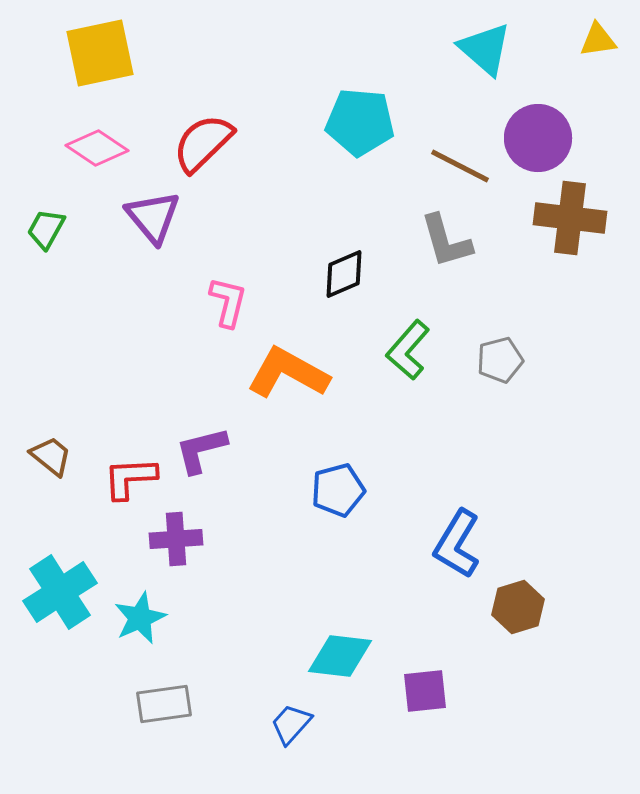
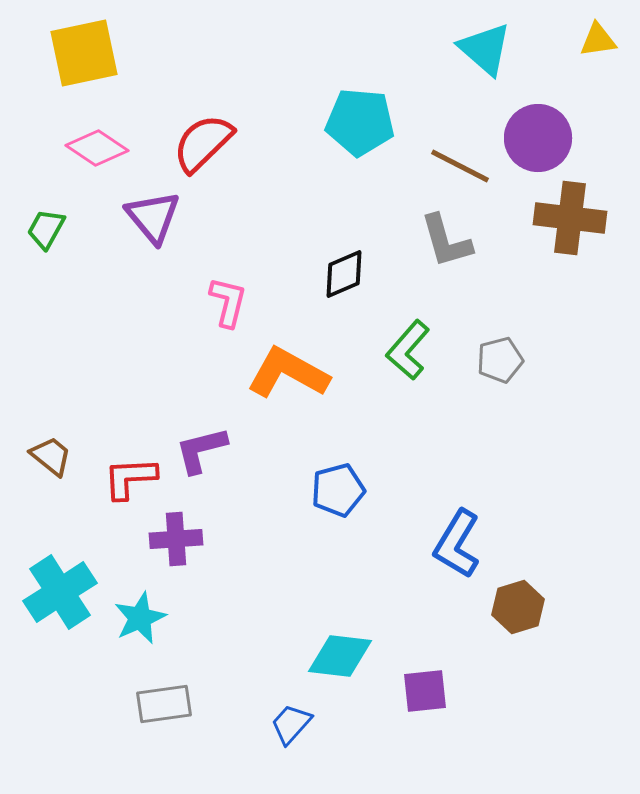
yellow square: moved 16 px left
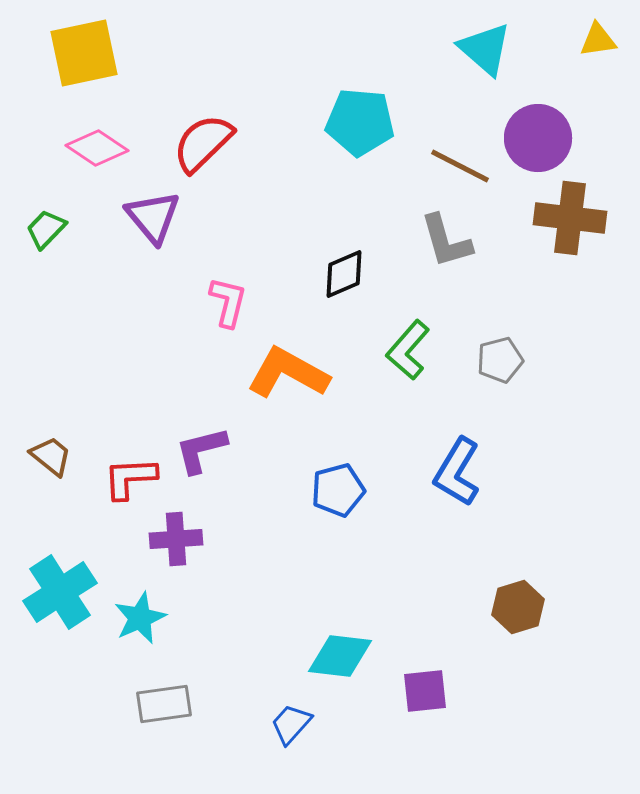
green trapezoid: rotated 15 degrees clockwise
blue L-shape: moved 72 px up
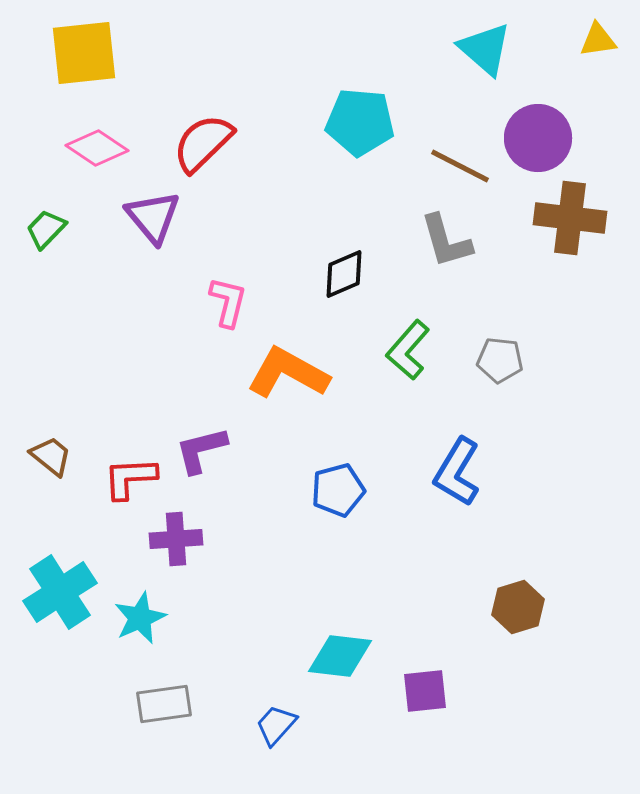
yellow square: rotated 6 degrees clockwise
gray pentagon: rotated 21 degrees clockwise
blue trapezoid: moved 15 px left, 1 px down
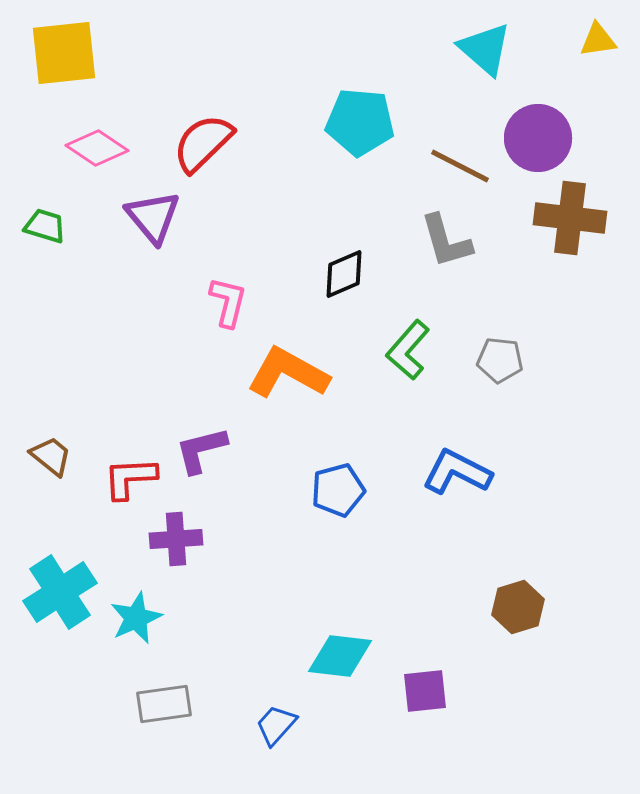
yellow square: moved 20 px left
green trapezoid: moved 1 px left, 3 px up; rotated 63 degrees clockwise
blue L-shape: rotated 86 degrees clockwise
cyan star: moved 4 px left
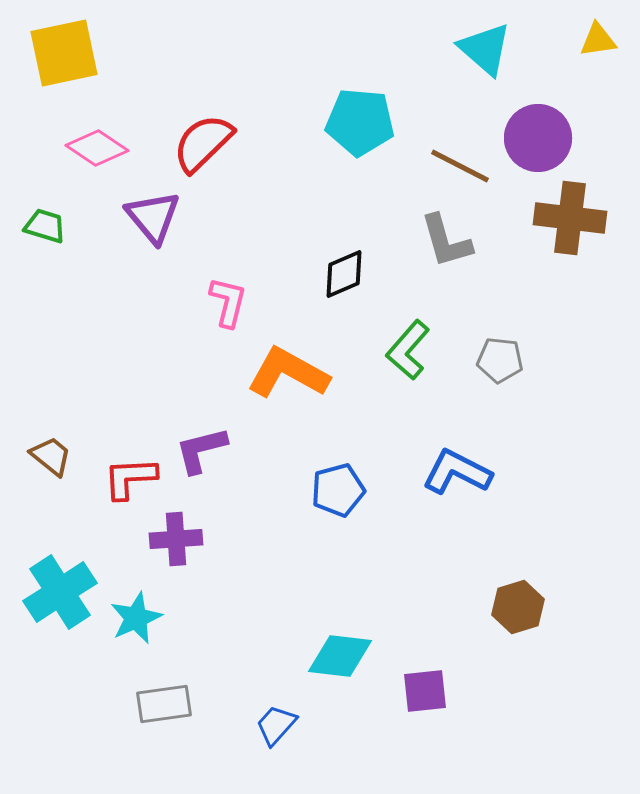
yellow square: rotated 6 degrees counterclockwise
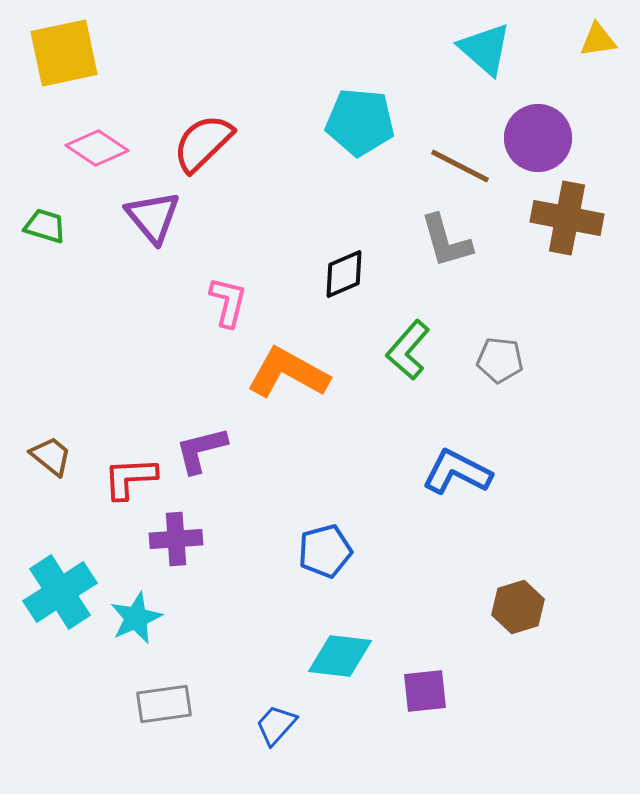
brown cross: moved 3 px left; rotated 4 degrees clockwise
blue pentagon: moved 13 px left, 61 px down
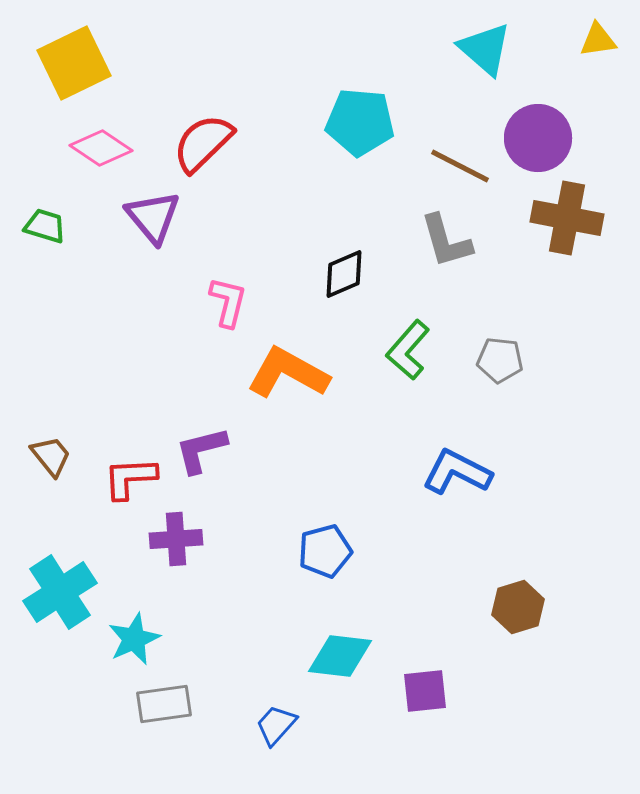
yellow square: moved 10 px right, 10 px down; rotated 14 degrees counterclockwise
pink diamond: moved 4 px right
brown trapezoid: rotated 12 degrees clockwise
cyan star: moved 2 px left, 21 px down
